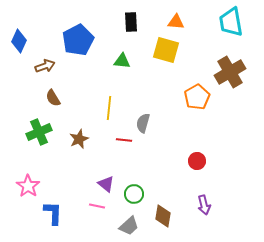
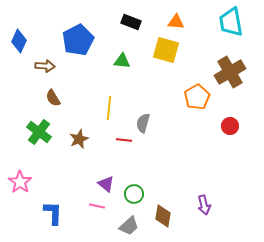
black rectangle: rotated 66 degrees counterclockwise
brown arrow: rotated 24 degrees clockwise
green cross: rotated 30 degrees counterclockwise
red circle: moved 33 px right, 35 px up
pink star: moved 8 px left, 4 px up
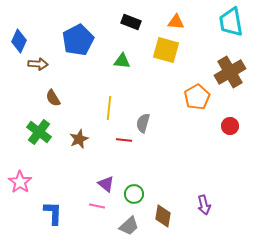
brown arrow: moved 7 px left, 2 px up
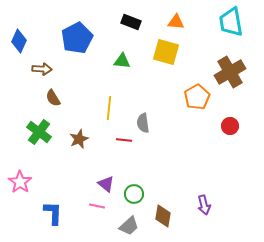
blue pentagon: moved 1 px left, 2 px up
yellow square: moved 2 px down
brown arrow: moved 4 px right, 5 px down
gray semicircle: rotated 24 degrees counterclockwise
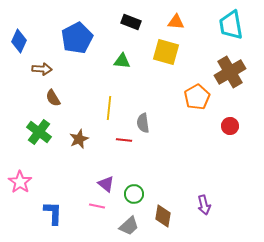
cyan trapezoid: moved 3 px down
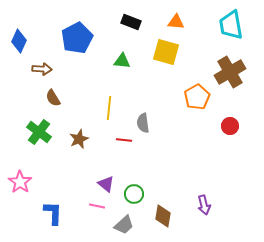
gray trapezoid: moved 5 px left, 1 px up
